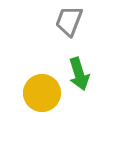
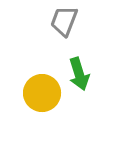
gray trapezoid: moved 5 px left
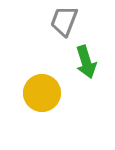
green arrow: moved 7 px right, 12 px up
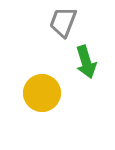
gray trapezoid: moved 1 px left, 1 px down
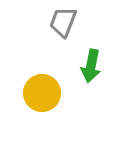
green arrow: moved 5 px right, 4 px down; rotated 28 degrees clockwise
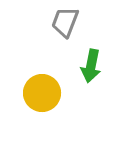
gray trapezoid: moved 2 px right
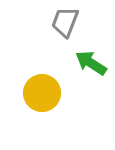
green arrow: moved 3 px up; rotated 112 degrees clockwise
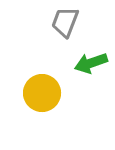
green arrow: rotated 52 degrees counterclockwise
